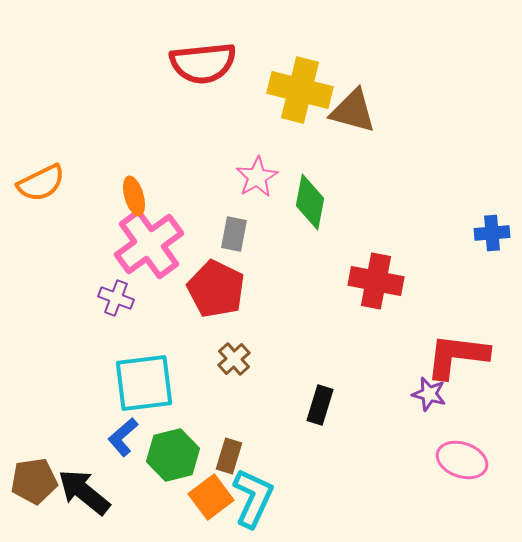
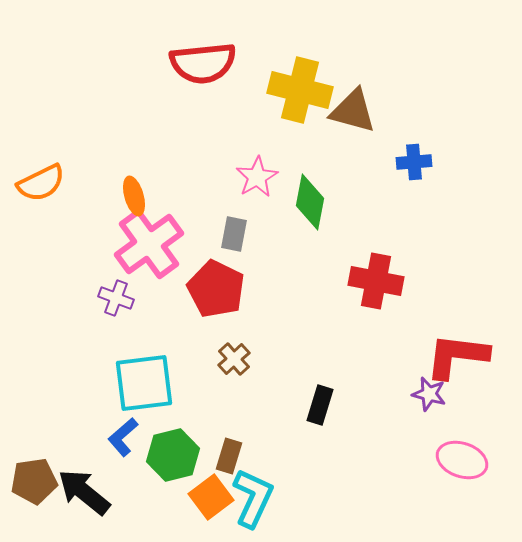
blue cross: moved 78 px left, 71 px up
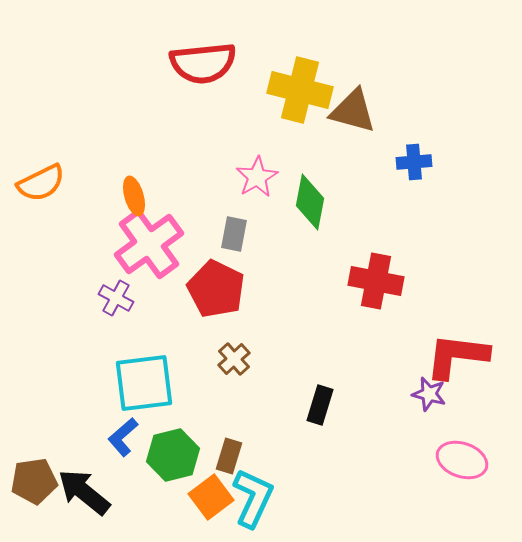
purple cross: rotated 8 degrees clockwise
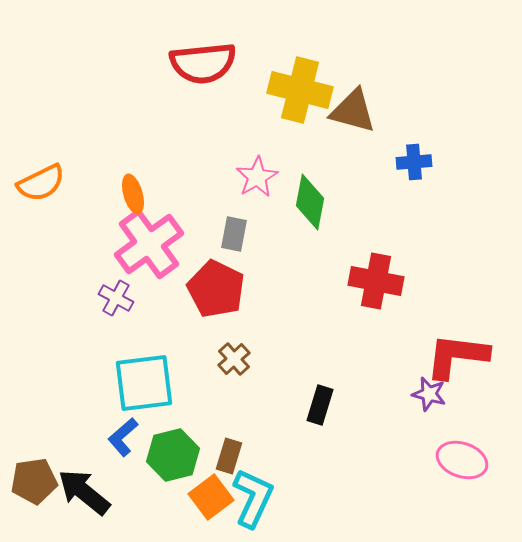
orange ellipse: moved 1 px left, 2 px up
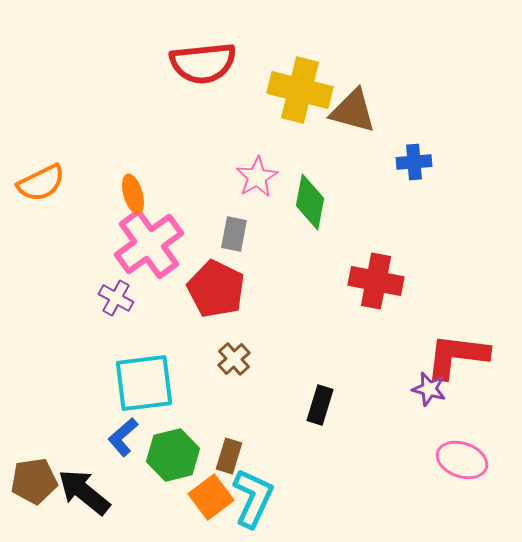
purple star: moved 5 px up
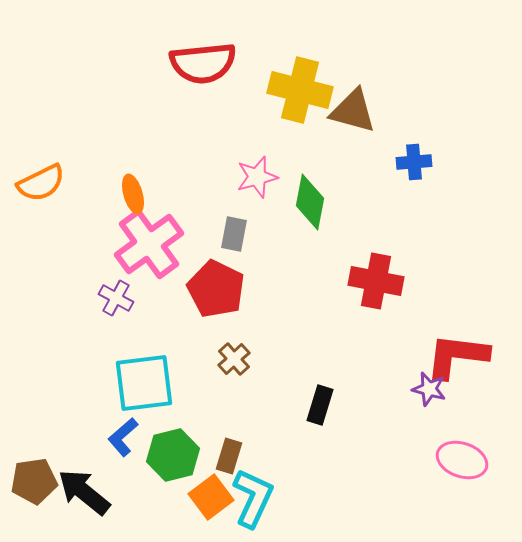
pink star: rotated 15 degrees clockwise
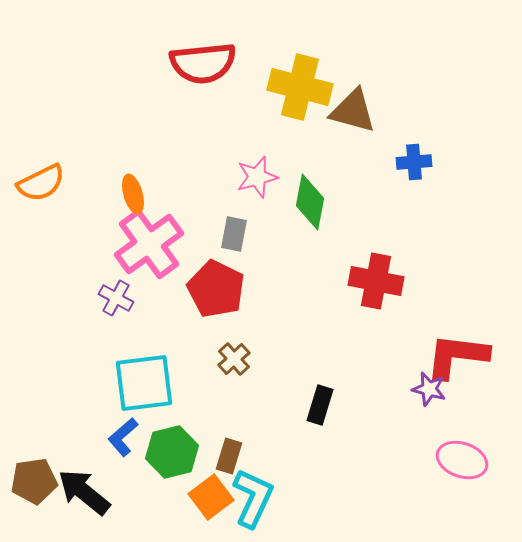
yellow cross: moved 3 px up
green hexagon: moved 1 px left, 3 px up
